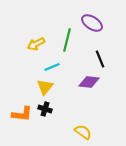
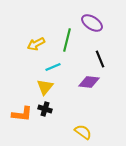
cyan line: moved 1 px right
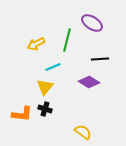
black line: rotated 72 degrees counterclockwise
purple diamond: rotated 25 degrees clockwise
